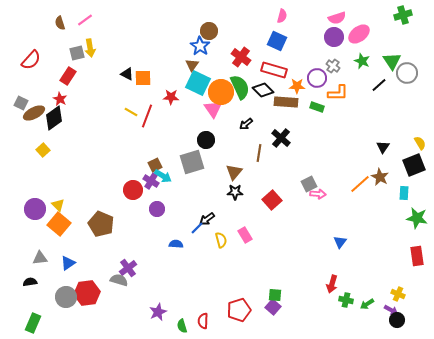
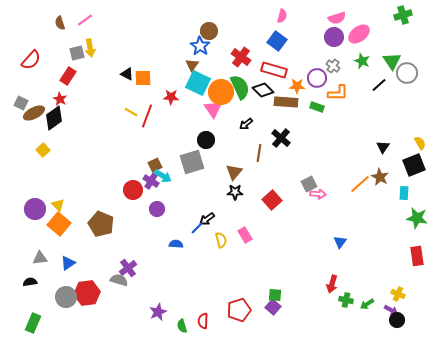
blue square at (277, 41): rotated 12 degrees clockwise
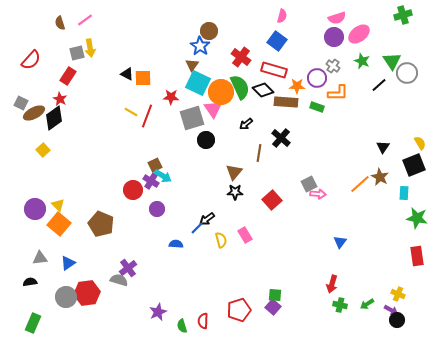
gray square at (192, 162): moved 44 px up
green cross at (346, 300): moved 6 px left, 5 px down
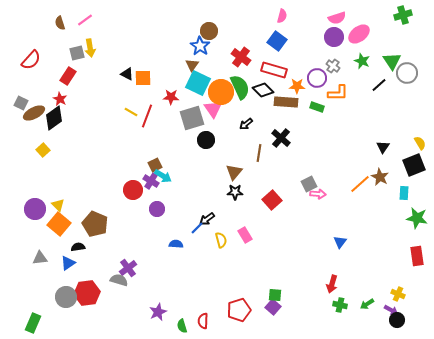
brown pentagon at (101, 224): moved 6 px left
black semicircle at (30, 282): moved 48 px right, 35 px up
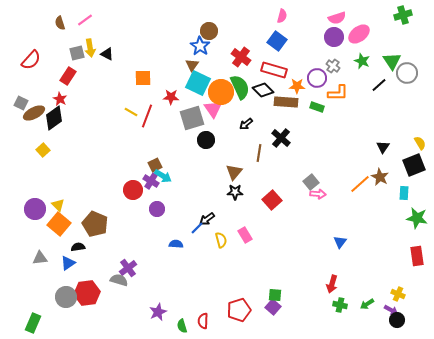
black triangle at (127, 74): moved 20 px left, 20 px up
gray square at (309, 184): moved 2 px right, 2 px up; rotated 14 degrees counterclockwise
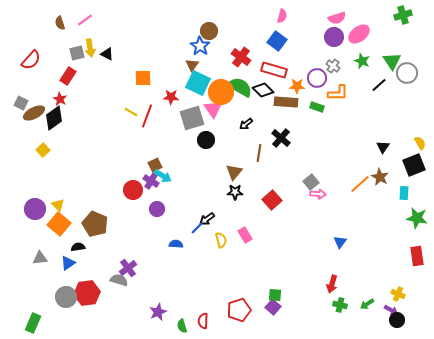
green semicircle at (240, 87): rotated 35 degrees counterclockwise
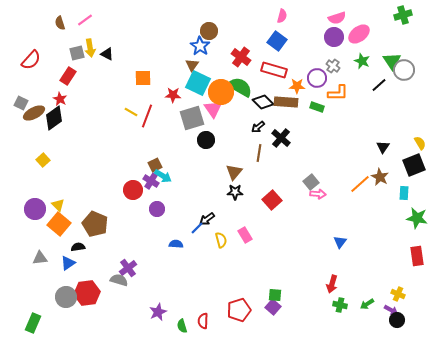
gray circle at (407, 73): moved 3 px left, 3 px up
black diamond at (263, 90): moved 12 px down
red star at (171, 97): moved 2 px right, 2 px up
black arrow at (246, 124): moved 12 px right, 3 px down
yellow square at (43, 150): moved 10 px down
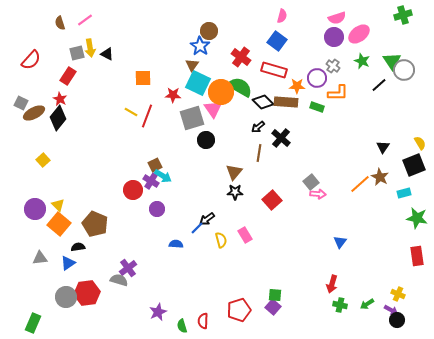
black diamond at (54, 118): moved 4 px right; rotated 15 degrees counterclockwise
cyan rectangle at (404, 193): rotated 72 degrees clockwise
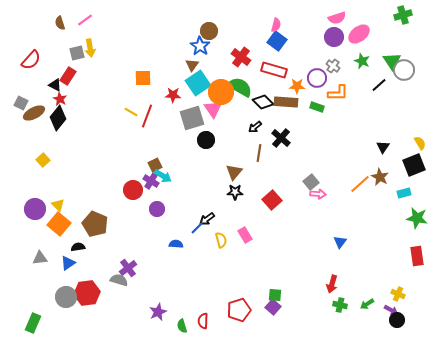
pink semicircle at (282, 16): moved 6 px left, 9 px down
black triangle at (107, 54): moved 52 px left, 31 px down
cyan square at (198, 83): rotated 30 degrees clockwise
black arrow at (258, 127): moved 3 px left
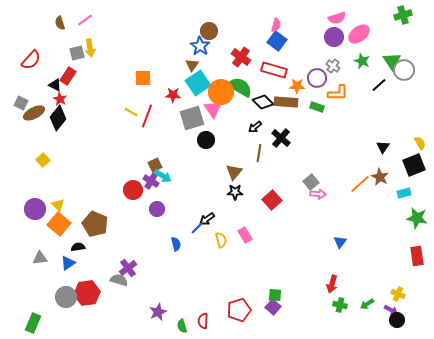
blue semicircle at (176, 244): rotated 72 degrees clockwise
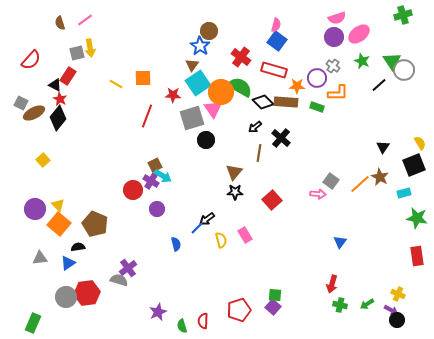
yellow line at (131, 112): moved 15 px left, 28 px up
gray square at (311, 182): moved 20 px right, 1 px up; rotated 14 degrees counterclockwise
